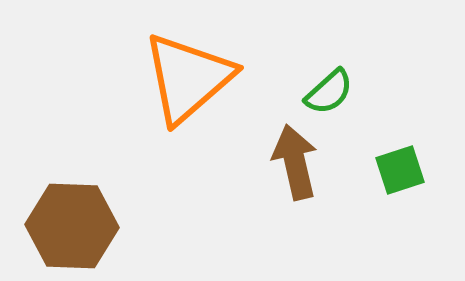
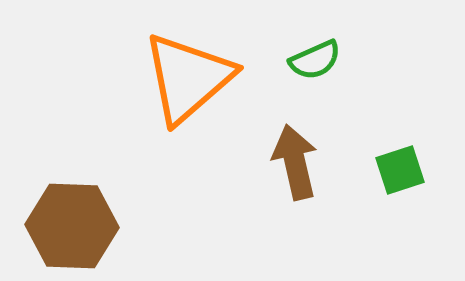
green semicircle: moved 14 px left, 32 px up; rotated 18 degrees clockwise
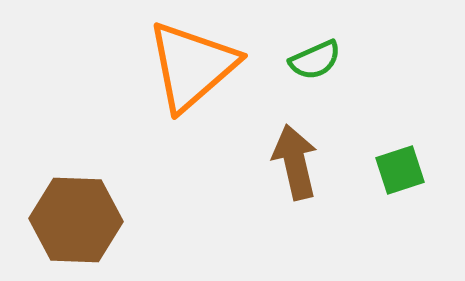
orange triangle: moved 4 px right, 12 px up
brown hexagon: moved 4 px right, 6 px up
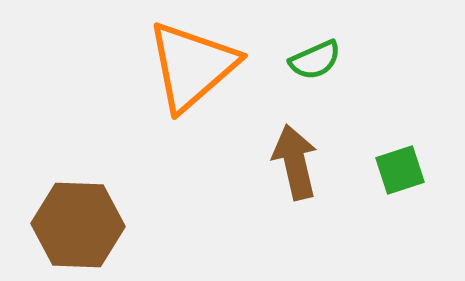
brown hexagon: moved 2 px right, 5 px down
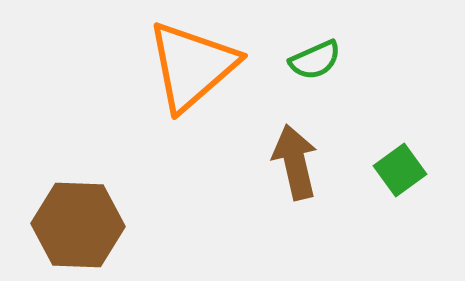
green square: rotated 18 degrees counterclockwise
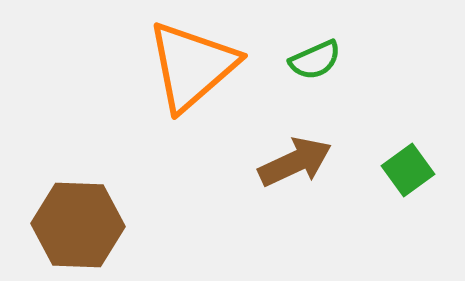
brown arrow: rotated 78 degrees clockwise
green square: moved 8 px right
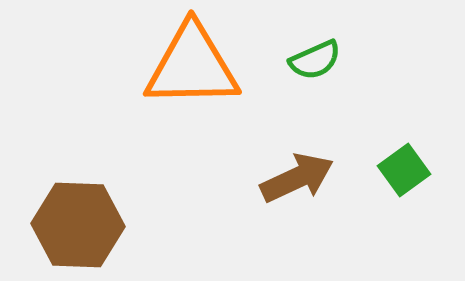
orange triangle: rotated 40 degrees clockwise
brown arrow: moved 2 px right, 16 px down
green square: moved 4 px left
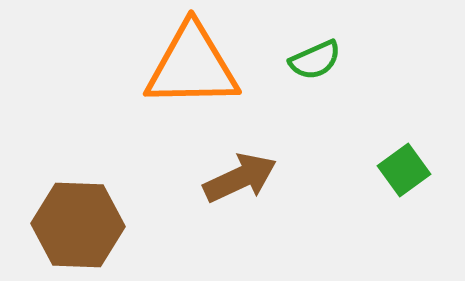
brown arrow: moved 57 px left
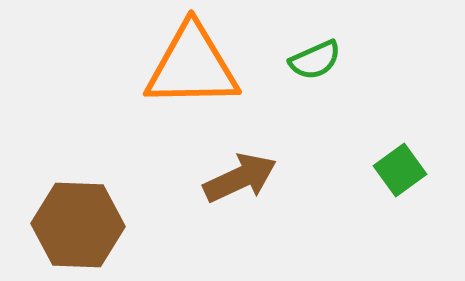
green square: moved 4 px left
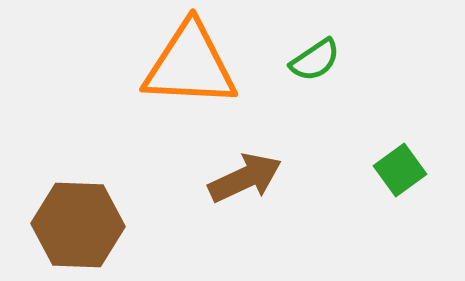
green semicircle: rotated 10 degrees counterclockwise
orange triangle: moved 2 px left, 1 px up; rotated 4 degrees clockwise
brown arrow: moved 5 px right
